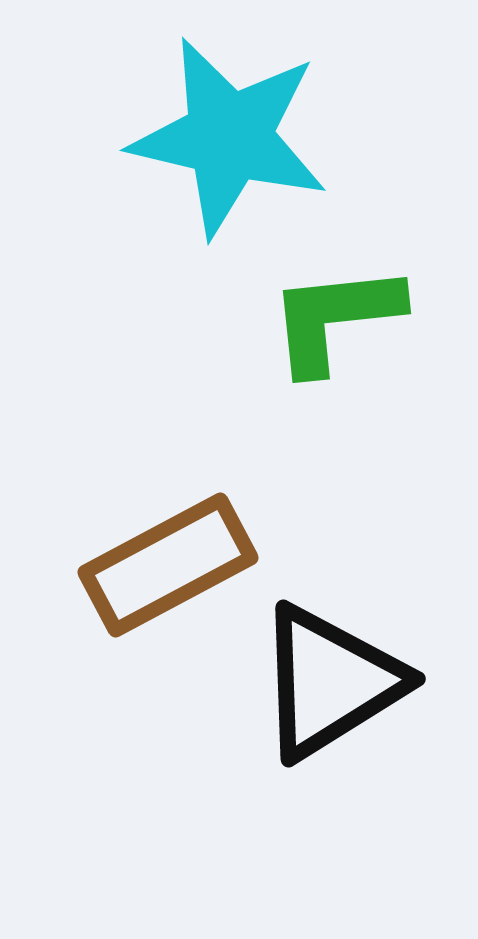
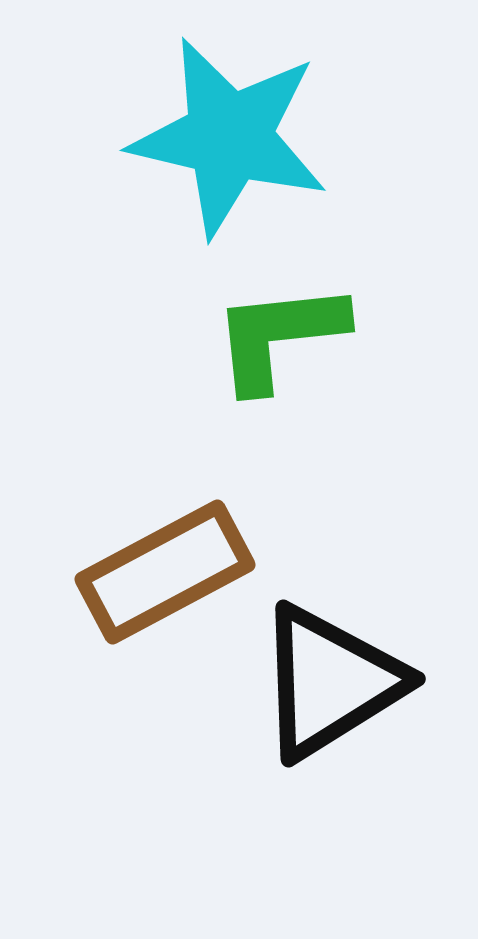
green L-shape: moved 56 px left, 18 px down
brown rectangle: moved 3 px left, 7 px down
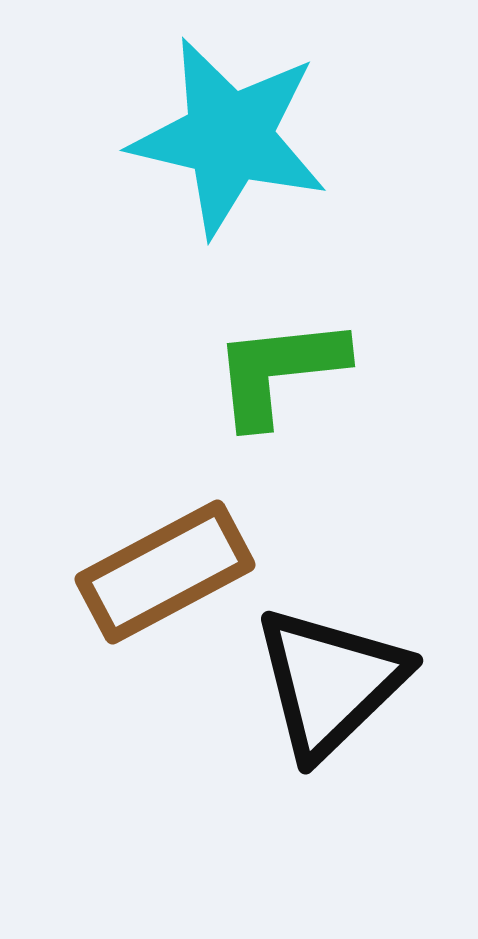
green L-shape: moved 35 px down
black triangle: rotated 12 degrees counterclockwise
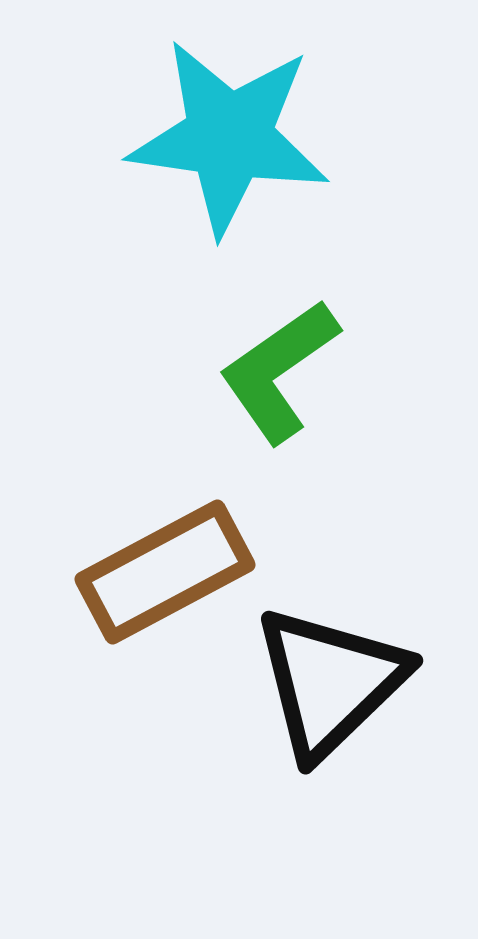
cyan star: rotated 5 degrees counterclockwise
green L-shape: rotated 29 degrees counterclockwise
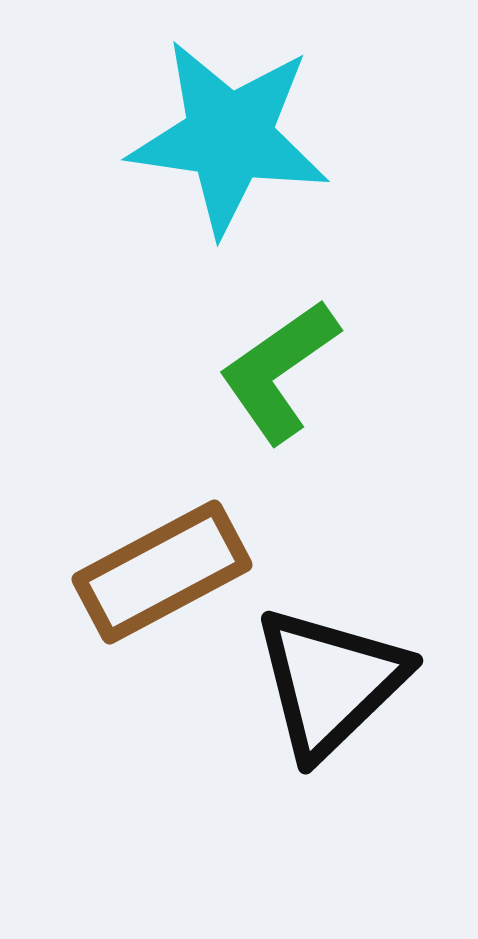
brown rectangle: moved 3 px left
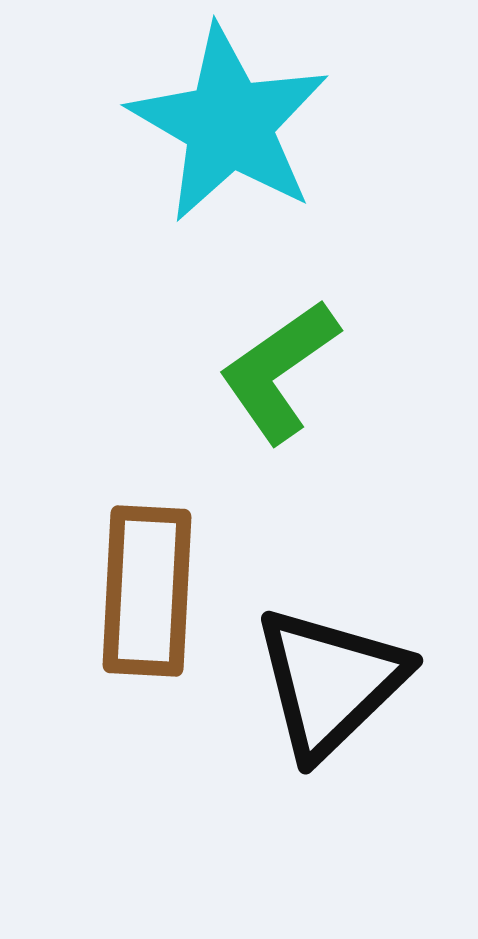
cyan star: moved 13 px up; rotated 22 degrees clockwise
brown rectangle: moved 15 px left, 19 px down; rotated 59 degrees counterclockwise
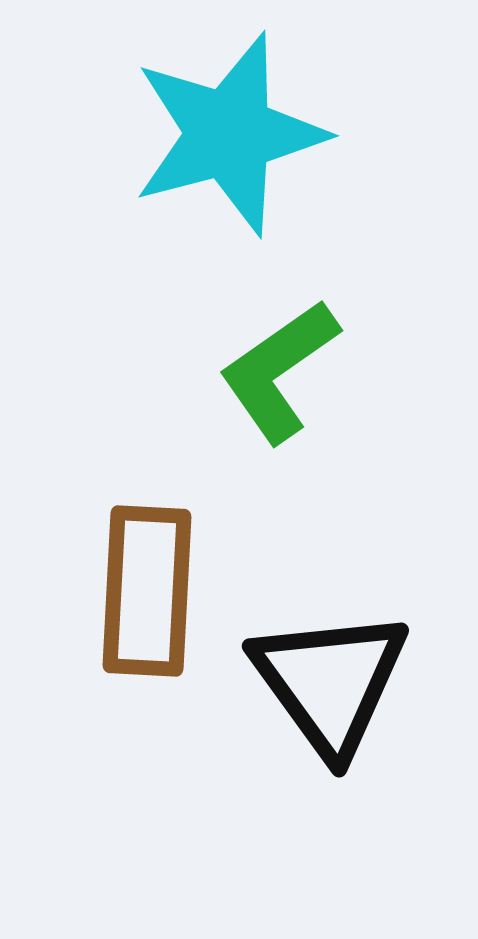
cyan star: moved 10 px down; rotated 27 degrees clockwise
black triangle: rotated 22 degrees counterclockwise
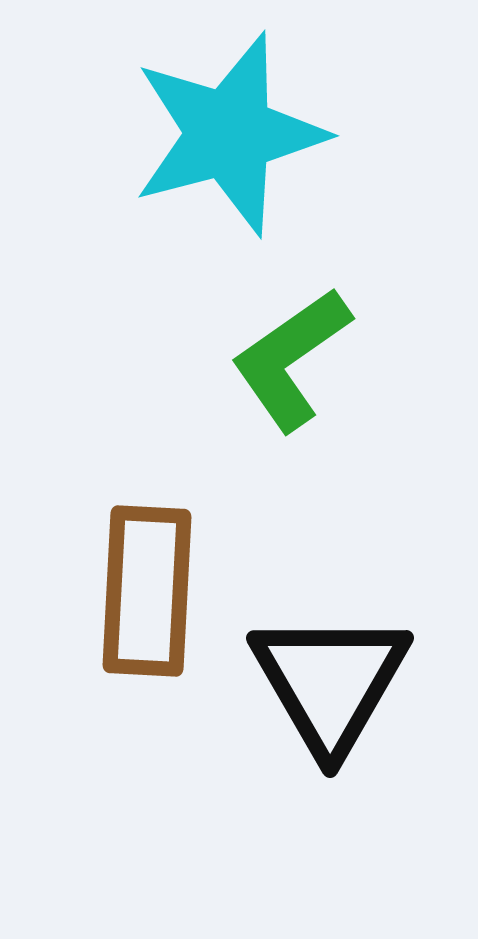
green L-shape: moved 12 px right, 12 px up
black triangle: rotated 6 degrees clockwise
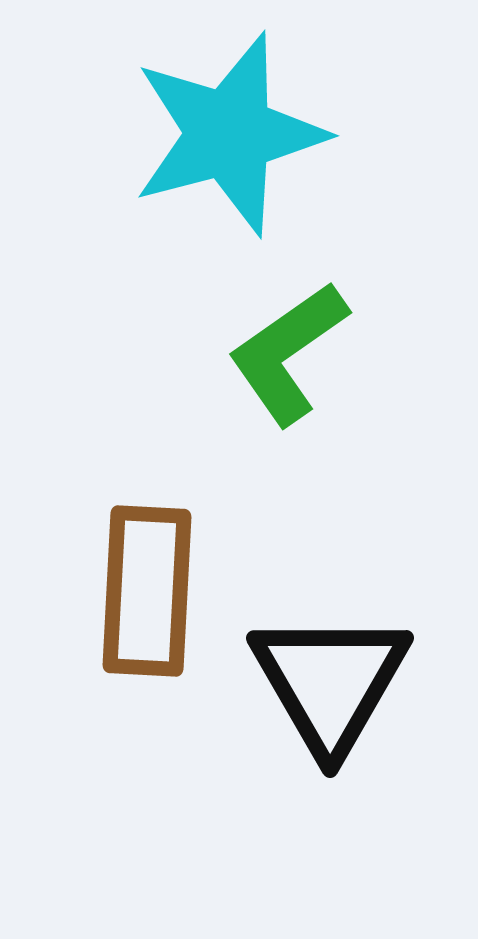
green L-shape: moved 3 px left, 6 px up
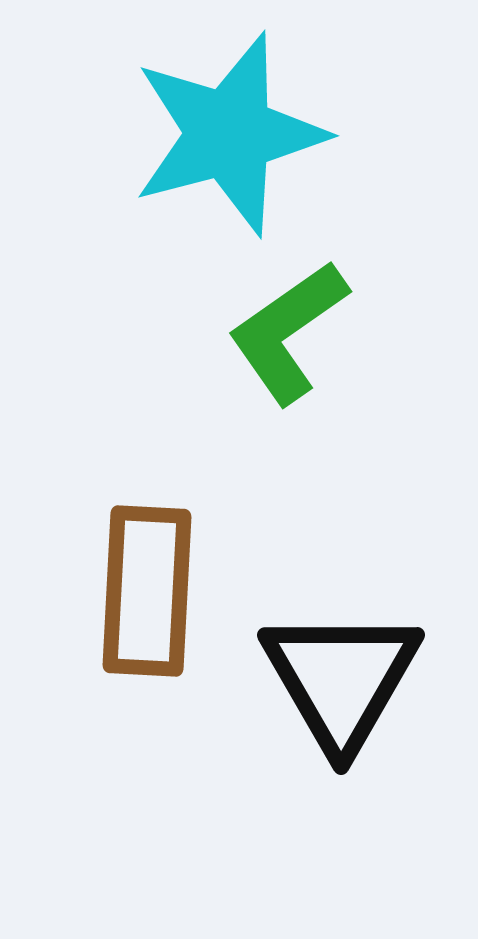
green L-shape: moved 21 px up
black triangle: moved 11 px right, 3 px up
